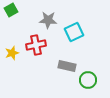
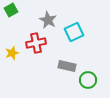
gray star: rotated 24 degrees clockwise
red cross: moved 2 px up
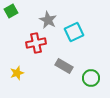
green square: moved 1 px down
yellow star: moved 5 px right, 20 px down
gray rectangle: moved 3 px left; rotated 18 degrees clockwise
green circle: moved 3 px right, 2 px up
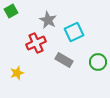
red cross: rotated 12 degrees counterclockwise
gray rectangle: moved 6 px up
green circle: moved 7 px right, 16 px up
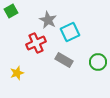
cyan square: moved 4 px left
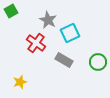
cyan square: moved 1 px down
red cross: rotated 30 degrees counterclockwise
yellow star: moved 3 px right, 9 px down
